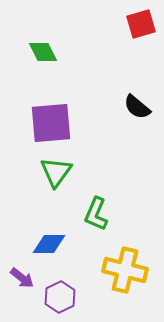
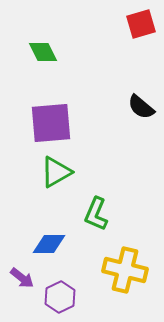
black semicircle: moved 4 px right
green triangle: rotated 24 degrees clockwise
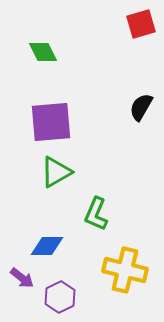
black semicircle: rotated 80 degrees clockwise
purple square: moved 1 px up
blue diamond: moved 2 px left, 2 px down
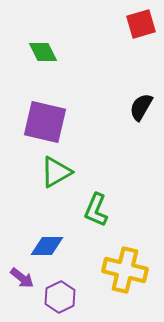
purple square: moved 6 px left; rotated 18 degrees clockwise
green L-shape: moved 4 px up
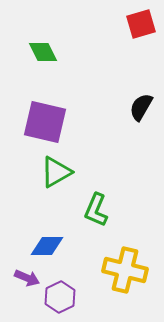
purple arrow: moved 5 px right; rotated 15 degrees counterclockwise
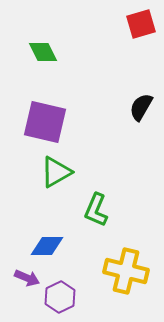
yellow cross: moved 1 px right, 1 px down
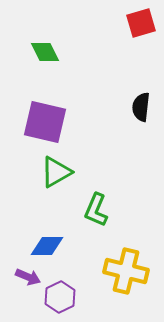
red square: moved 1 px up
green diamond: moved 2 px right
black semicircle: rotated 24 degrees counterclockwise
purple arrow: moved 1 px right, 1 px up
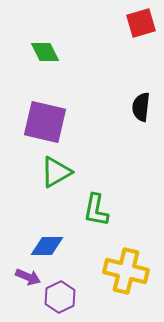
green L-shape: rotated 12 degrees counterclockwise
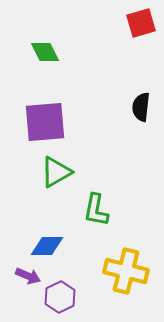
purple square: rotated 18 degrees counterclockwise
purple arrow: moved 1 px up
